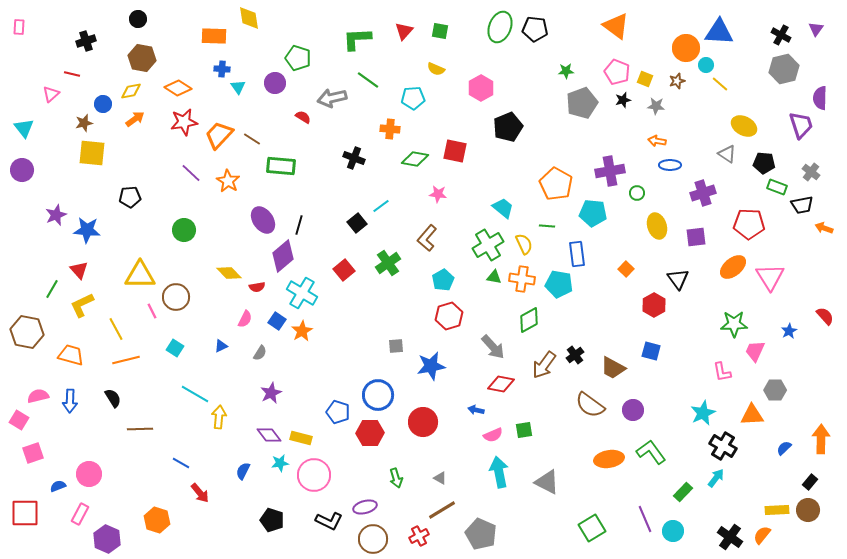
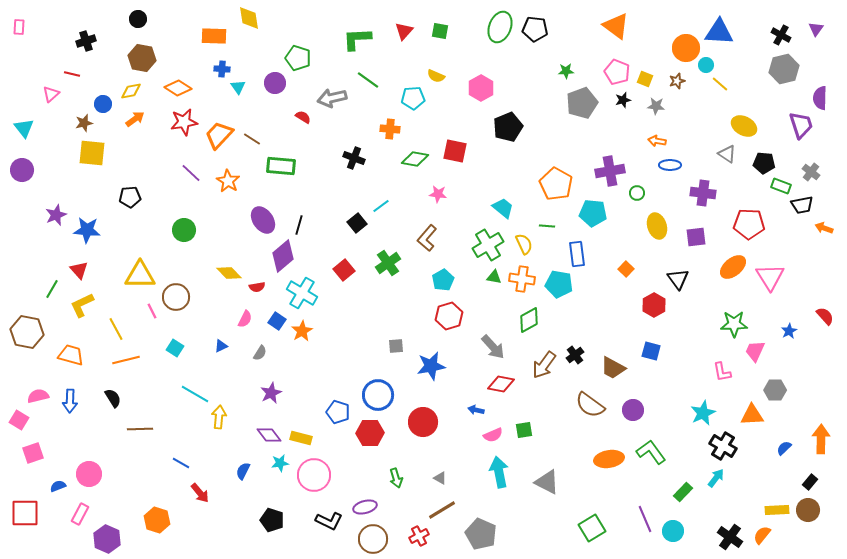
yellow semicircle at (436, 69): moved 7 px down
green rectangle at (777, 187): moved 4 px right, 1 px up
purple cross at (703, 193): rotated 25 degrees clockwise
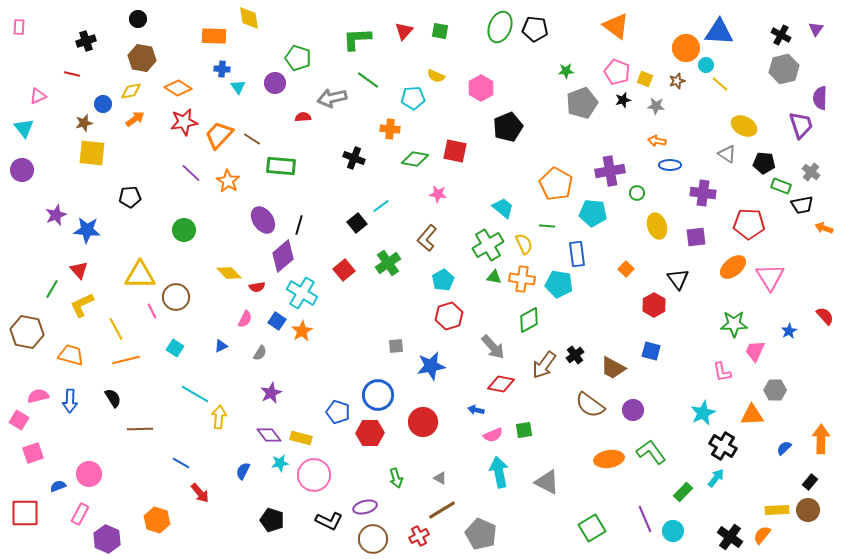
pink triangle at (51, 94): moved 13 px left, 2 px down; rotated 18 degrees clockwise
red semicircle at (303, 117): rotated 35 degrees counterclockwise
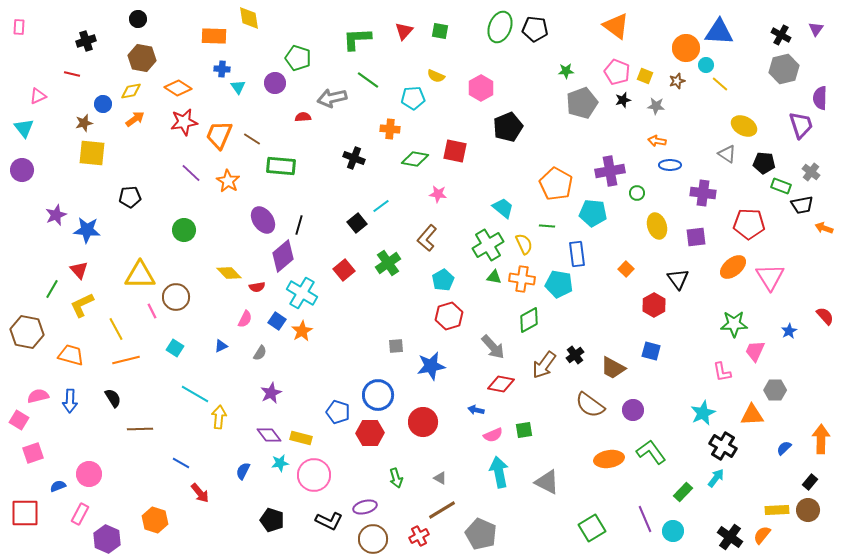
yellow square at (645, 79): moved 3 px up
orange trapezoid at (219, 135): rotated 20 degrees counterclockwise
orange hexagon at (157, 520): moved 2 px left
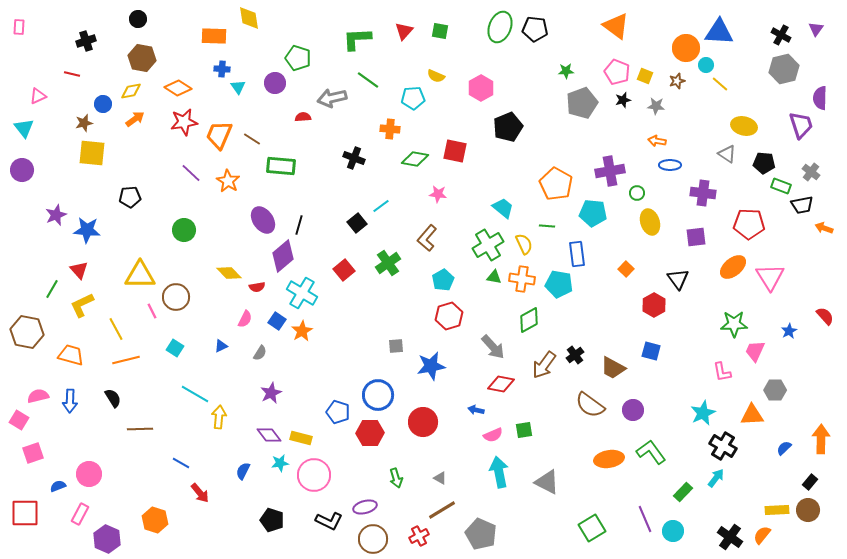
yellow ellipse at (744, 126): rotated 15 degrees counterclockwise
yellow ellipse at (657, 226): moved 7 px left, 4 px up
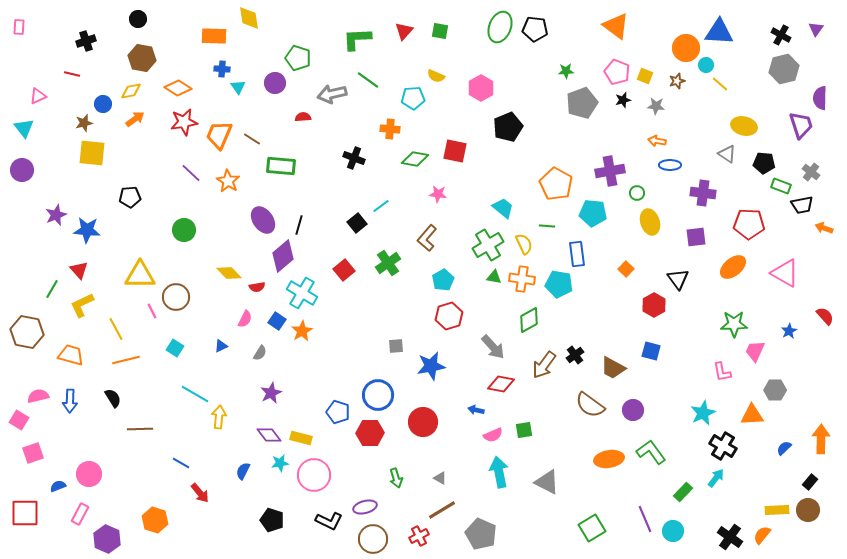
gray arrow at (332, 98): moved 4 px up
pink triangle at (770, 277): moved 15 px right, 4 px up; rotated 28 degrees counterclockwise
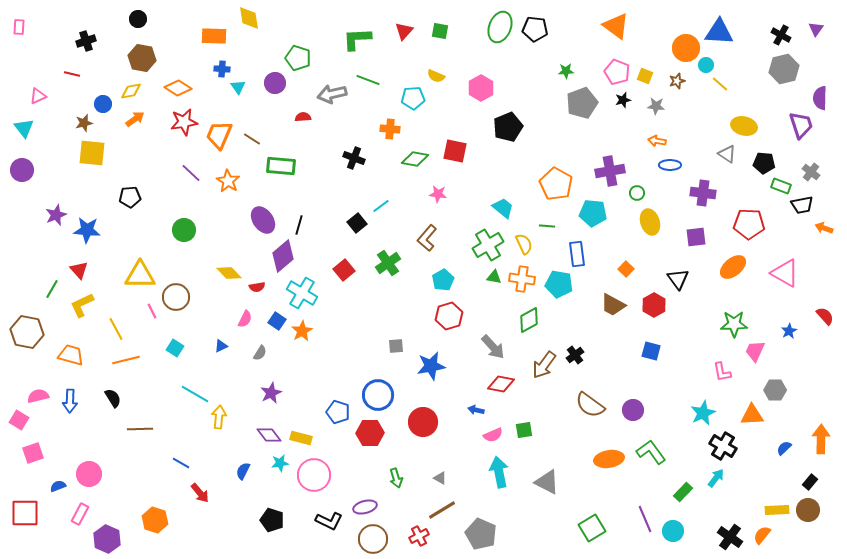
green line at (368, 80): rotated 15 degrees counterclockwise
brown trapezoid at (613, 368): moved 63 px up
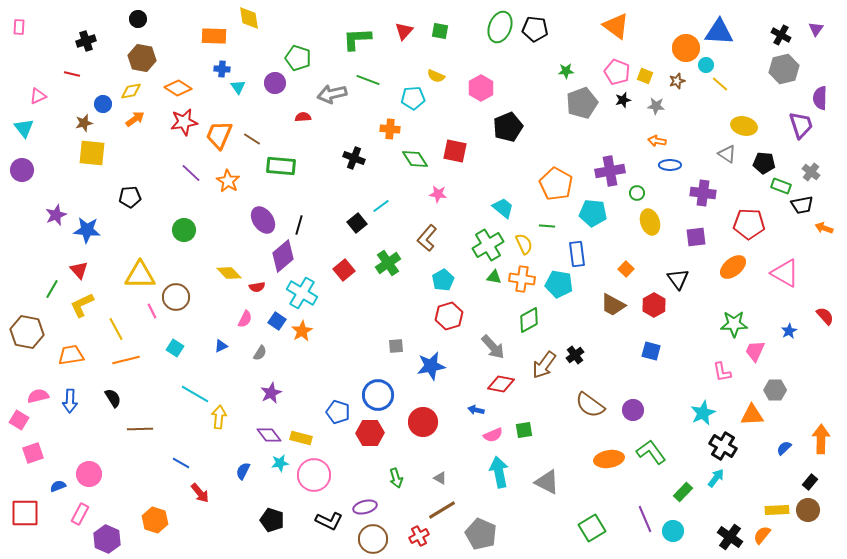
green diamond at (415, 159): rotated 48 degrees clockwise
orange trapezoid at (71, 355): rotated 24 degrees counterclockwise
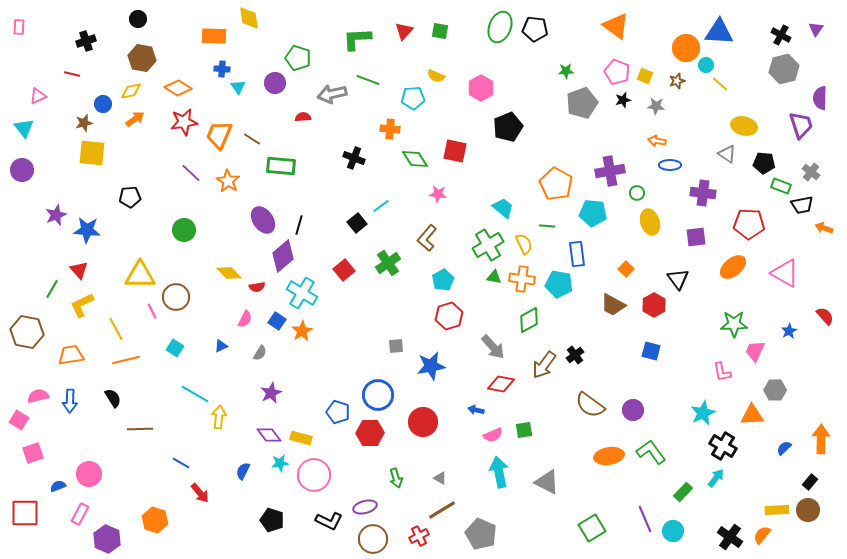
orange ellipse at (609, 459): moved 3 px up
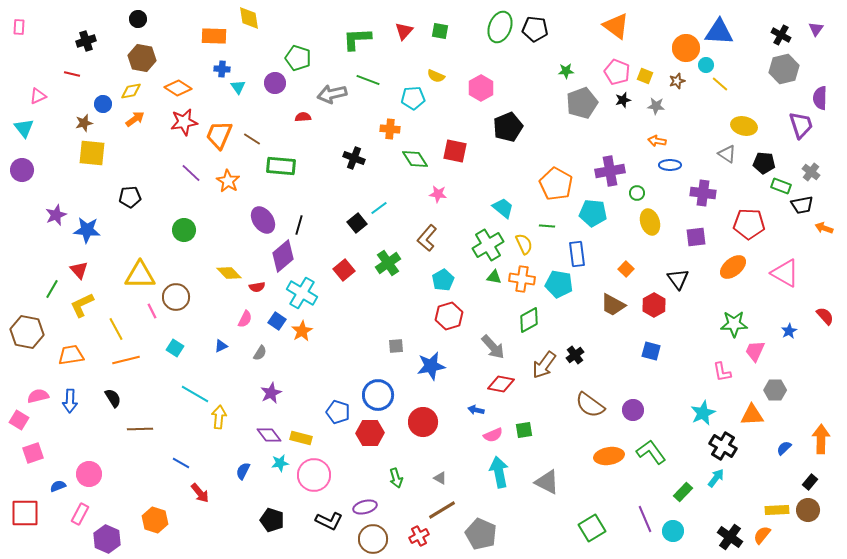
cyan line at (381, 206): moved 2 px left, 2 px down
